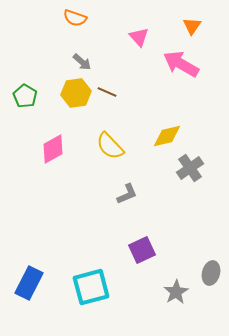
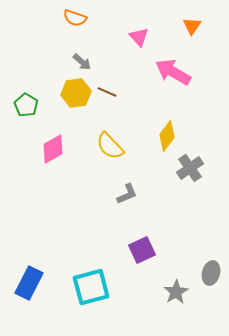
pink arrow: moved 8 px left, 8 px down
green pentagon: moved 1 px right, 9 px down
yellow diamond: rotated 40 degrees counterclockwise
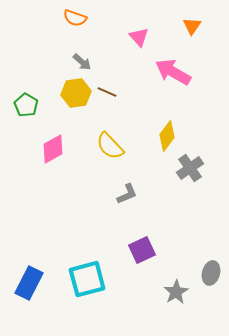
cyan square: moved 4 px left, 8 px up
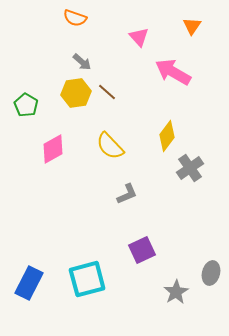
brown line: rotated 18 degrees clockwise
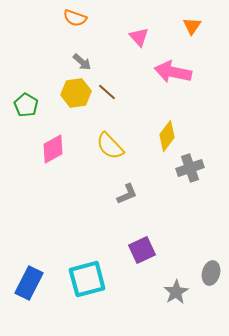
pink arrow: rotated 18 degrees counterclockwise
gray cross: rotated 16 degrees clockwise
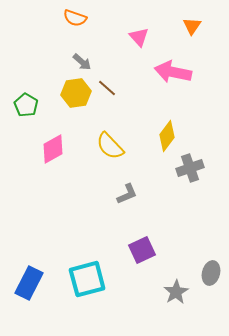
brown line: moved 4 px up
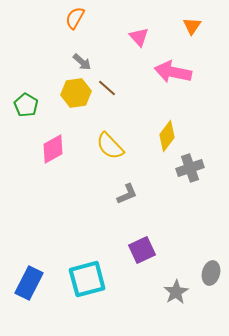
orange semicircle: rotated 100 degrees clockwise
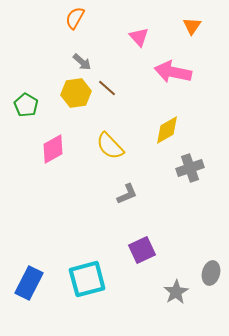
yellow diamond: moved 6 px up; rotated 24 degrees clockwise
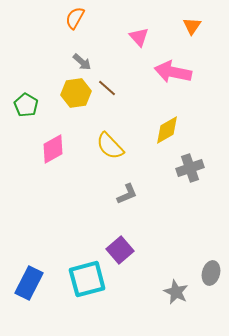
purple square: moved 22 px left; rotated 16 degrees counterclockwise
gray star: rotated 15 degrees counterclockwise
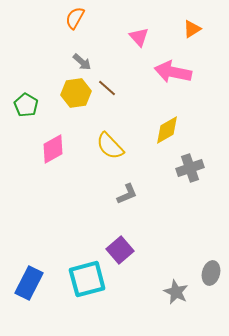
orange triangle: moved 3 px down; rotated 24 degrees clockwise
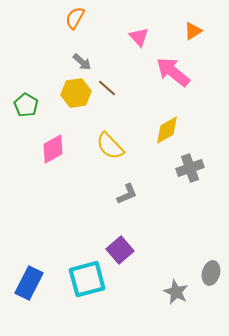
orange triangle: moved 1 px right, 2 px down
pink arrow: rotated 27 degrees clockwise
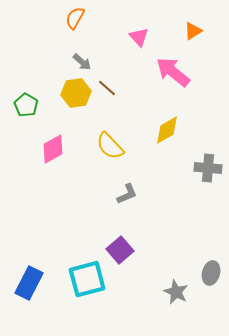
gray cross: moved 18 px right; rotated 24 degrees clockwise
